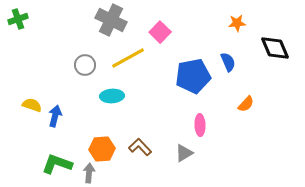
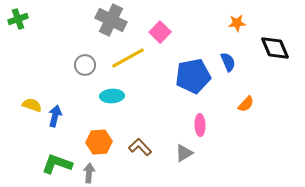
orange hexagon: moved 3 px left, 7 px up
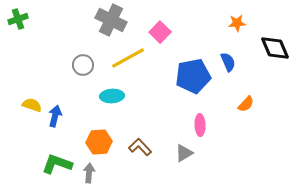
gray circle: moved 2 px left
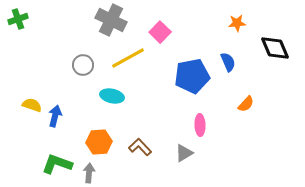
blue pentagon: moved 1 px left
cyan ellipse: rotated 15 degrees clockwise
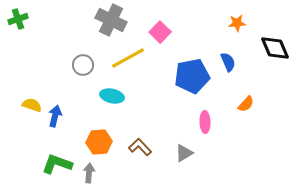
pink ellipse: moved 5 px right, 3 px up
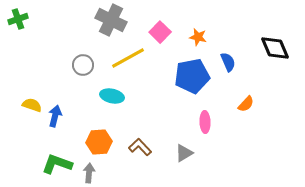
orange star: moved 39 px left, 14 px down; rotated 18 degrees clockwise
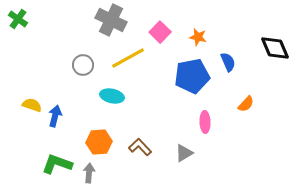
green cross: rotated 36 degrees counterclockwise
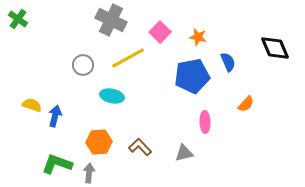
gray triangle: rotated 18 degrees clockwise
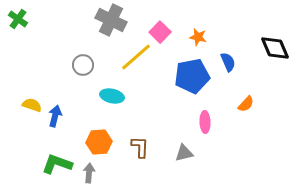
yellow line: moved 8 px right, 1 px up; rotated 12 degrees counterclockwise
brown L-shape: rotated 45 degrees clockwise
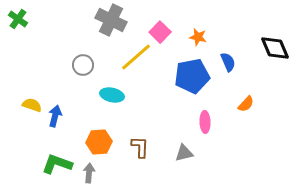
cyan ellipse: moved 1 px up
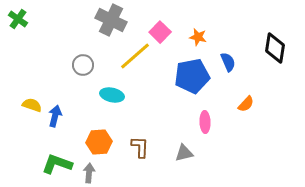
black diamond: rotated 32 degrees clockwise
yellow line: moved 1 px left, 1 px up
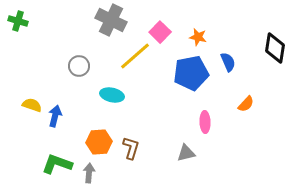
green cross: moved 2 px down; rotated 18 degrees counterclockwise
gray circle: moved 4 px left, 1 px down
blue pentagon: moved 1 px left, 3 px up
brown L-shape: moved 9 px left, 1 px down; rotated 15 degrees clockwise
gray triangle: moved 2 px right
